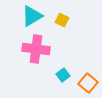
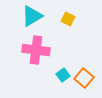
yellow square: moved 6 px right, 1 px up
pink cross: moved 1 px down
orange square: moved 4 px left, 5 px up
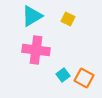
orange square: rotated 12 degrees counterclockwise
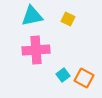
cyan triangle: rotated 20 degrees clockwise
pink cross: rotated 12 degrees counterclockwise
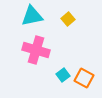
yellow square: rotated 24 degrees clockwise
pink cross: rotated 20 degrees clockwise
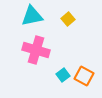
orange square: moved 2 px up
